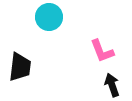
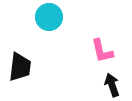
pink L-shape: rotated 8 degrees clockwise
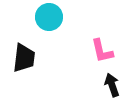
black trapezoid: moved 4 px right, 9 px up
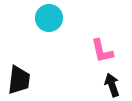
cyan circle: moved 1 px down
black trapezoid: moved 5 px left, 22 px down
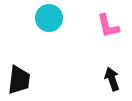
pink L-shape: moved 6 px right, 25 px up
black arrow: moved 6 px up
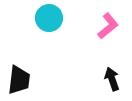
pink L-shape: rotated 116 degrees counterclockwise
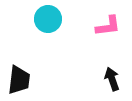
cyan circle: moved 1 px left, 1 px down
pink L-shape: rotated 32 degrees clockwise
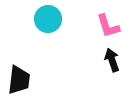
pink L-shape: rotated 80 degrees clockwise
black arrow: moved 19 px up
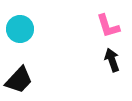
cyan circle: moved 28 px left, 10 px down
black trapezoid: rotated 36 degrees clockwise
